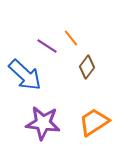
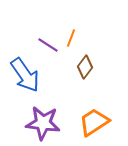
orange line: rotated 60 degrees clockwise
purple line: moved 1 px right, 1 px up
brown diamond: moved 2 px left
blue arrow: rotated 12 degrees clockwise
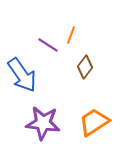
orange line: moved 3 px up
blue arrow: moved 3 px left
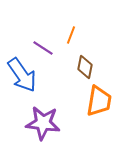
purple line: moved 5 px left, 3 px down
brown diamond: rotated 25 degrees counterclockwise
orange trapezoid: moved 5 px right, 21 px up; rotated 132 degrees clockwise
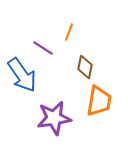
orange line: moved 2 px left, 3 px up
purple star: moved 11 px right, 5 px up; rotated 16 degrees counterclockwise
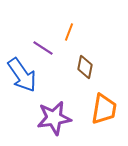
orange trapezoid: moved 5 px right, 8 px down
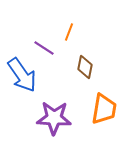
purple line: moved 1 px right
purple star: rotated 12 degrees clockwise
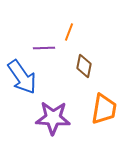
purple line: rotated 35 degrees counterclockwise
brown diamond: moved 1 px left, 1 px up
blue arrow: moved 2 px down
purple star: moved 1 px left
